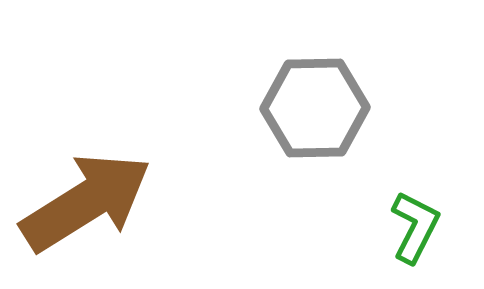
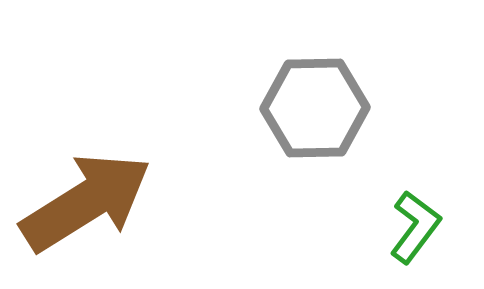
green L-shape: rotated 10 degrees clockwise
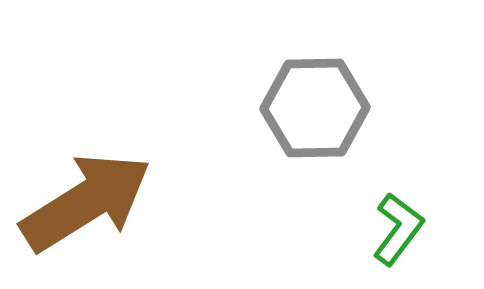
green L-shape: moved 17 px left, 2 px down
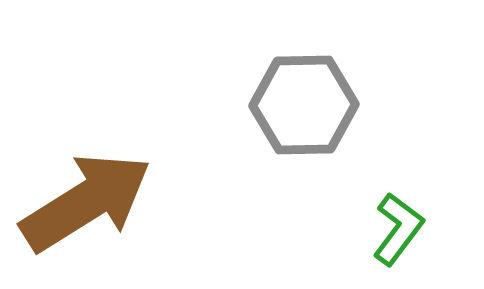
gray hexagon: moved 11 px left, 3 px up
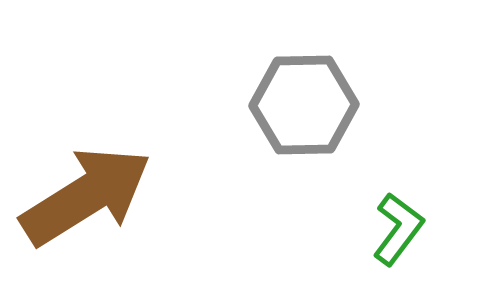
brown arrow: moved 6 px up
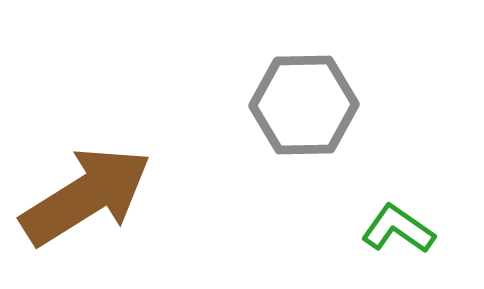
green L-shape: rotated 92 degrees counterclockwise
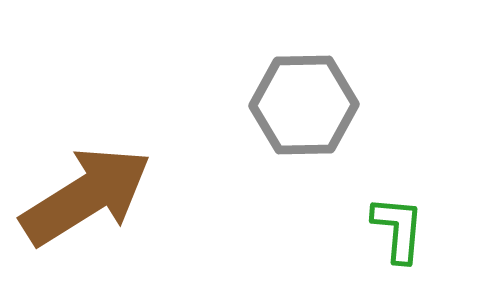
green L-shape: rotated 60 degrees clockwise
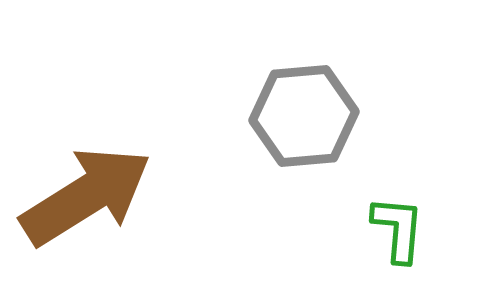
gray hexagon: moved 11 px down; rotated 4 degrees counterclockwise
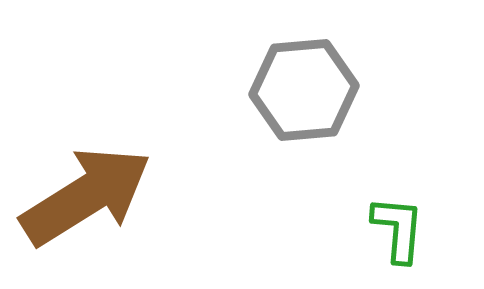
gray hexagon: moved 26 px up
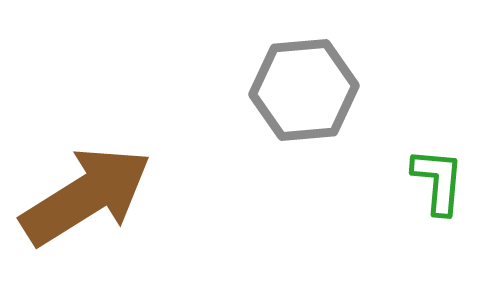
green L-shape: moved 40 px right, 48 px up
